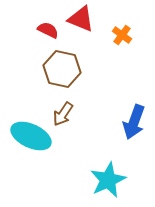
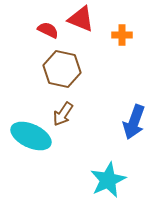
orange cross: rotated 36 degrees counterclockwise
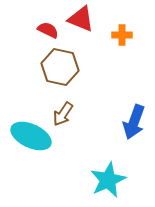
brown hexagon: moved 2 px left, 2 px up
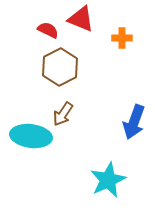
orange cross: moved 3 px down
brown hexagon: rotated 21 degrees clockwise
cyan ellipse: rotated 18 degrees counterclockwise
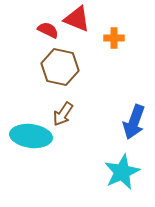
red triangle: moved 4 px left
orange cross: moved 8 px left
brown hexagon: rotated 21 degrees counterclockwise
cyan star: moved 14 px right, 8 px up
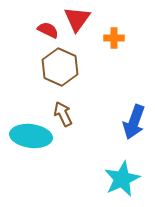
red triangle: rotated 44 degrees clockwise
brown hexagon: rotated 12 degrees clockwise
brown arrow: rotated 120 degrees clockwise
cyan star: moved 7 px down
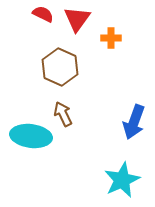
red semicircle: moved 5 px left, 16 px up
orange cross: moved 3 px left
cyan star: moved 1 px down
